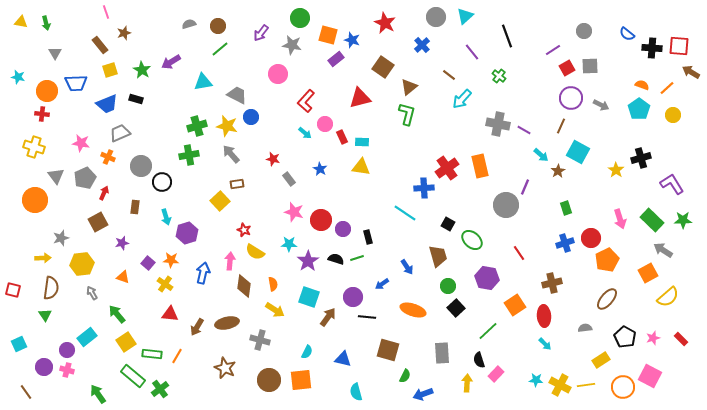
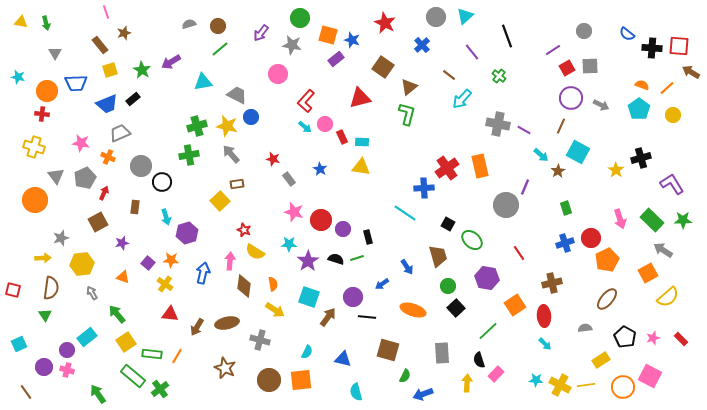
black rectangle at (136, 99): moved 3 px left; rotated 56 degrees counterclockwise
cyan arrow at (305, 133): moved 6 px up
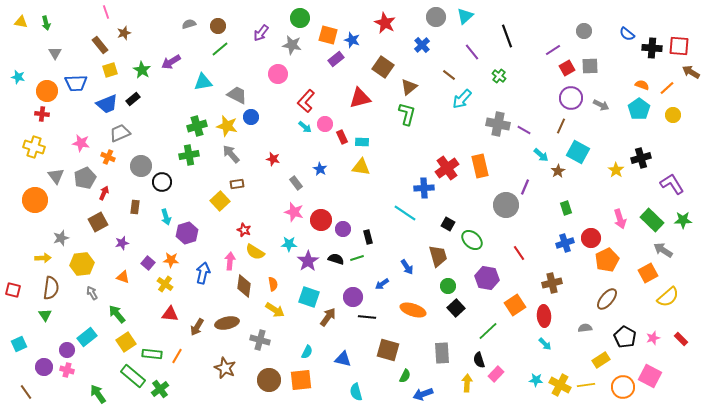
gray rectangle at (289, 179): moved 7 px right, 4 px down
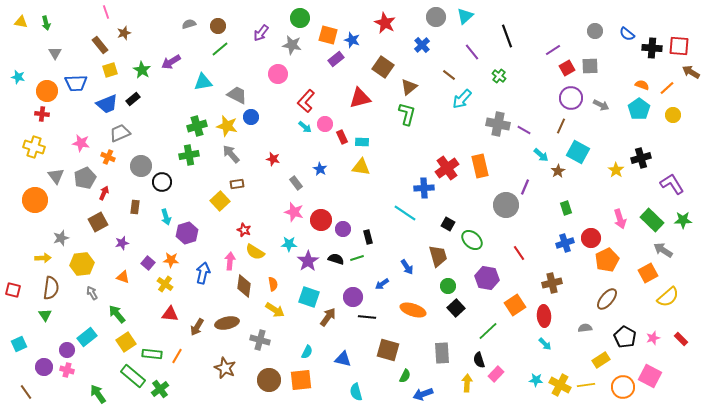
gray circle at (584, 31): moved 11 px right
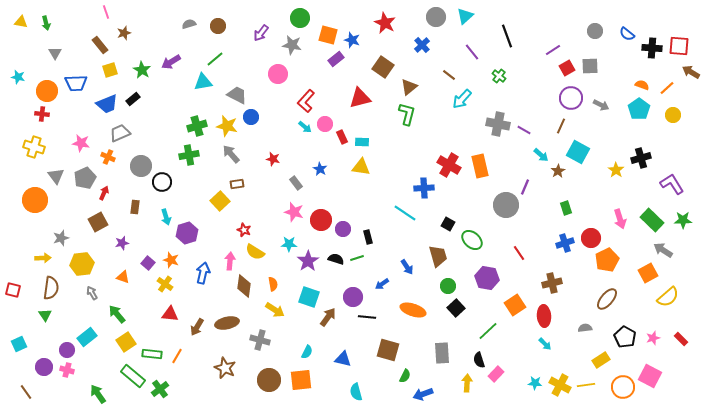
green line at (220, 49): moved 5 px left, 10 px down
red cross at (447, 168): moved 2 px right, 3 px up; rotated 25 degrees counterclockwise
orange star at (171, 260): rotated 14 degrees clockwise
cyan star at (536, 380): moved 1 px left, 3 px down
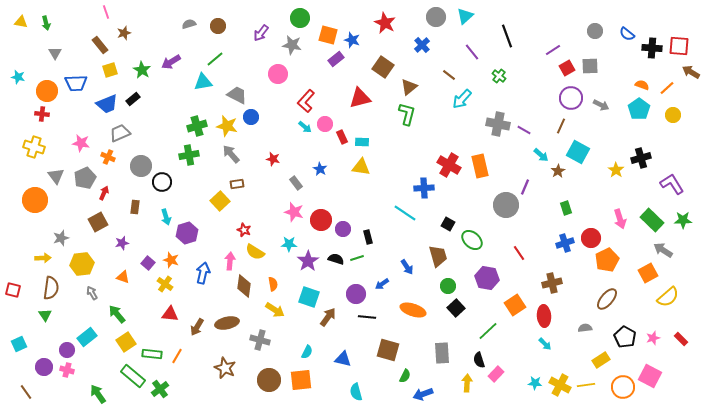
purple circle at (353, 297): moved 3 px right, 3 px up
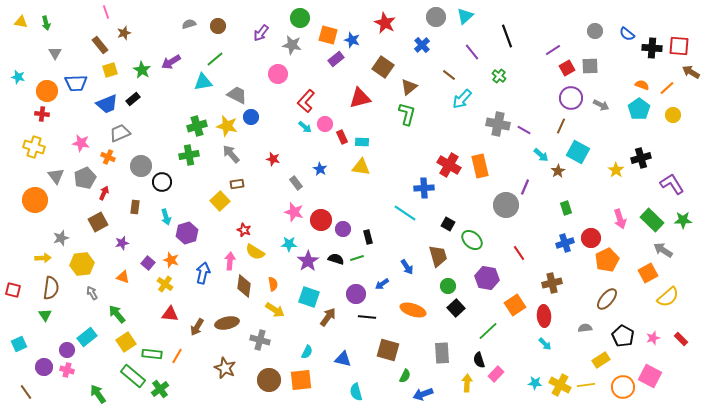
black pentagon at (625, 337): moved 2 px left, 1 px up
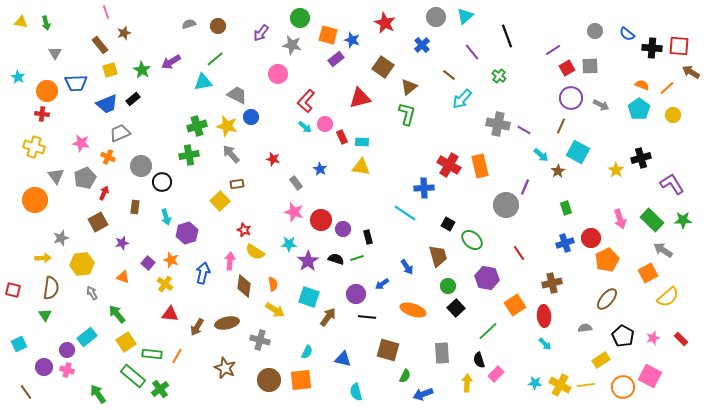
cyan star at (18, 77): rotated 16 degrees clockwise
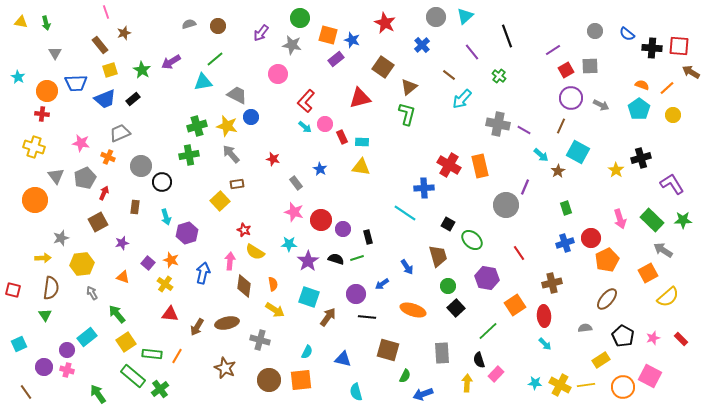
red square at (567, 68): moved 1 px left, 2 px down
blue trapezoid at (107, 104): moved 2 px left, 5 px up
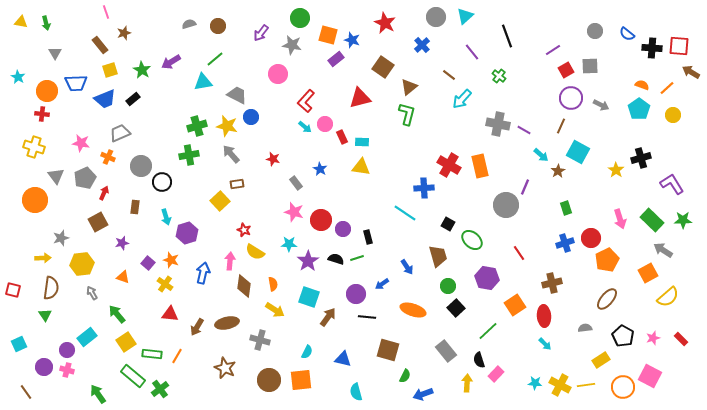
gray rectangle at (442, 353): moved 4 px right, 2 px up; rotated 35 degrees counterclockwise
